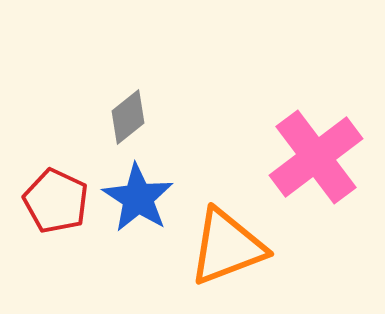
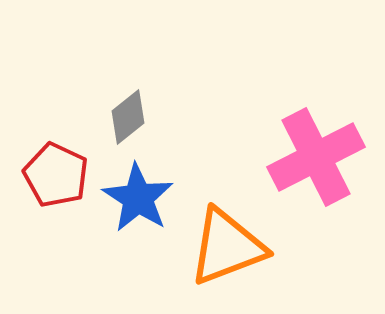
pink cross: rotated 10 degrees clockwise
red pentagon: moved 26 px up
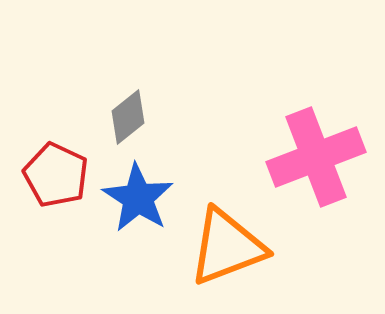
pink cross: rotated 6 degrees clockwise
